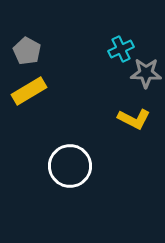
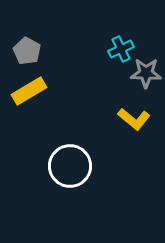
yellow L-shape: rotated 12 degrees clockwise
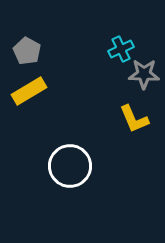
gray star: moved 2 px left, 1 px down
yellow L-shape: rotated 28 degrees clockwise
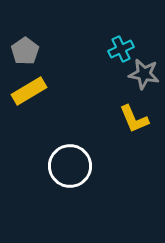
gray pentagon: moved 2 px left; rotated 8 degrees clockwise
gray star: rotated 8 degrees clockwise
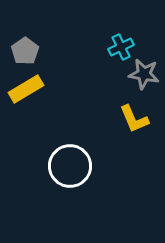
cyan cross: moved 2 px up
yellow rectangle: moved 3 px left, 2 px up
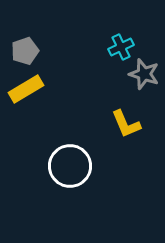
gray pentagon: rotated 16 degrees clockwise
gray star: rotated 8 degrees clockwise
yellow L-shape: moved 8 px left, 5 px down
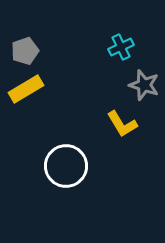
gray star: moved 11 px down
yellow L-shape: moved 4 px left; rotated 8 degrees counterclockwise
white circle: moved 4 px left
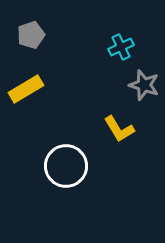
gray pentagon: moved 6 px right, 16 px up
yellow L-shape: moved 3 px left, 5 px down
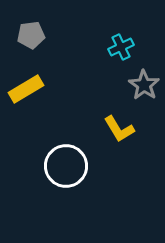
gray pentagon: rotated 12 degrees clockwise
gray star: rotated 16 degrees clockwise
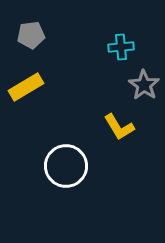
cyan cross: rotated 20 degrees clockwise
yellow rectangle: moved 2 px up
yellow L-shape: moved 2 px up
